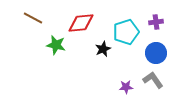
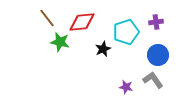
brown line: moved 14 px right; rotated 24 degrees clockwise
red diamond: moved 1 px right, 1 px up
green star: moved 4 px right, 3 px up
blue circle: moved 2 px right, 2 px down
purple star: rotated 16 degrees clockwise
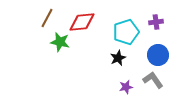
brown line: rotated 66 degrees clockwise
black star: moved 15 px right, 9 px down
purple star: rotated 24 degrees counterclockwise
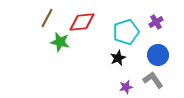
purple cross: rotated 24 degrees counterclockwise
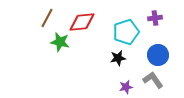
purple cross: moved 1 px left, 4 px up; rotated 24 degrees clockwise
black star: rotated 14 degrees clockwise
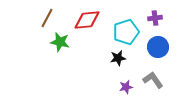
red diamond: moved 5 px right, 2 px up
blue circle: moved 8 px up
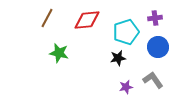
green star: moved 1 px left, 11 px down
